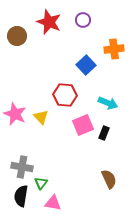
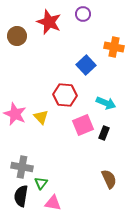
purple circle: moved 6 px up
orange cross: moved 2 px up; rotated 18 degrees clockwise
cyan arrow: moved 2 px left
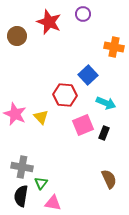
blue square: moved 2 px right, 10 px down
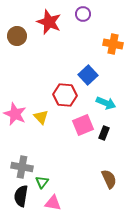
orange cross: moved 1 px left, 3 px up
green triangle: moved 1 px right, 1 px up
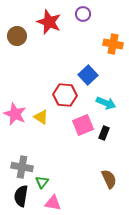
yellow triangle: rotated 14 degrees counterclockwise
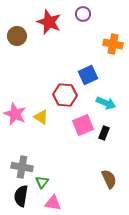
blue square: rotated 18 degrees clockwise
